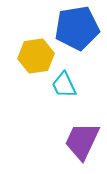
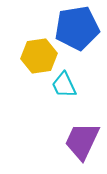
yellow hexagon: moved 3 px right
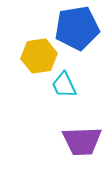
purple trapezoid: rotated 117 degrees counterclockwise
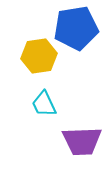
blue pentagon: moved 1 px left
cyan trapezoid: moved 20 px left, 19 px down
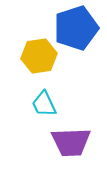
blue pentagon: rotated 9 degrees counterclockwise
purple trapezoid: moved 11 px left, 1 px down
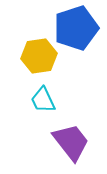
cyan trapezoid: moved 1 px left, 4 px up
purple trapezoid: rotated 126 degrees counterclockwise
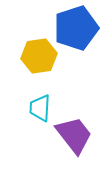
cyan trapezoid: moved 3 px left, 8 px down; rotated 28 degrees clockwise
purple trapezoid: moved 3 px right, 7 px up
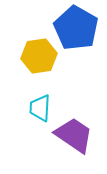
blue pentagon: rotated 24 degrees counterclockwise
purple trapezoid: rotated 18 degrees counterclockwise
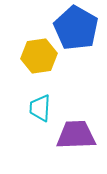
purple trapezoid: moved 2 px right; rotated 36 degrees counterclockwise
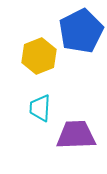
blue pentagon: moved 5 px right, 3 px down; rotated 15 degrees clockwise
yellow hexagon: rotated 12 degrees counterclockwise
